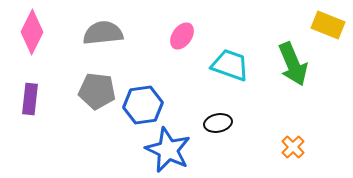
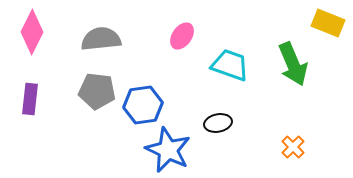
yellow rectangle: moved 2 px up
gray semicircle: moved 2 px left, 6 px down
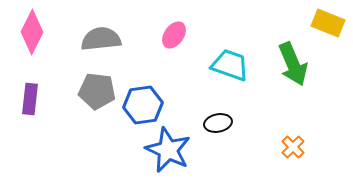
pink ellipse: moved 8 px left, 1 px up
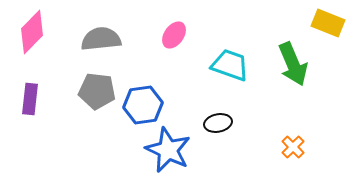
pink diamond: rotated 18 degrees clockwise
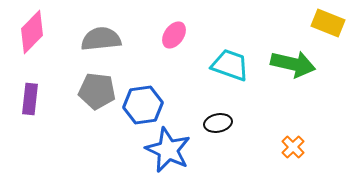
green arrow: rotated 54 degrees counterclockwise
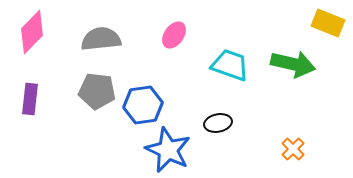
orange cross: moved 2 px down
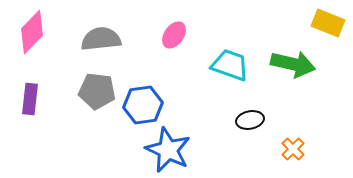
black ellipse: moved 32 px right, 3 px up
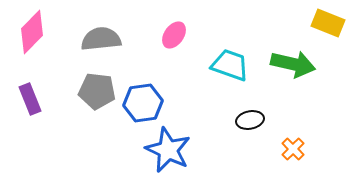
purple rectangle: rotated 28 degrees counterclockwise
blue hexagon: moved 2 px up
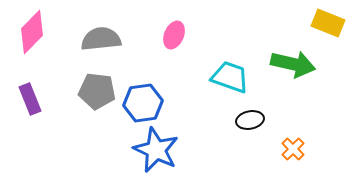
pink ellipse: rotated 12 degrees counterclockwise
cyan trapezoid: moved 12 px down
blue star: moved 12 px left
